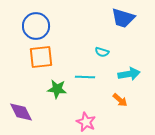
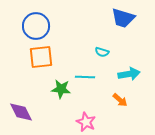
green star: moved 4 px right
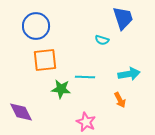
blue trapezoid: rotated 125 degrees counterclockwise
cyan semicircle: moved 12 px up
orange square: moved 4 px right, 3 px down
orange arrow: rotated 21 degrees clockwise
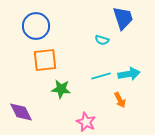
cyan line: moved 16 px right, 1 px up; rotated 18 degrees counterclockwise
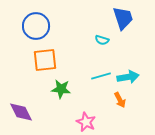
cyan arrow: moved 1 px left, 3 px down
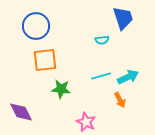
cyan semicircle: rotated 24 degrees counterclockwise
cyan arrow: rotated 15 degrees counterclockwise
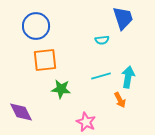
cyan arrow: rotated 55 degrees counterclockwise
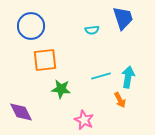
blue circle: moved 5 px left
cyan semicircle: moved 10 px left, 10 px up
pink star: moved 2 px left, 2 px up
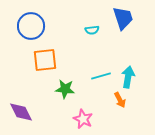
green star: moved 4 px right
pink star: moved 1 px left, 1 px up
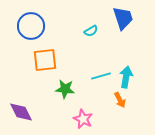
cyan semicircle: moved 1 px left, 1 px down; rotated 24 degrees counterclockwise
cyan arrow: moved 2 px left
